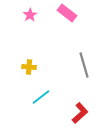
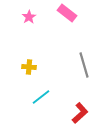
pink star: moved 1 px left, 2 px down
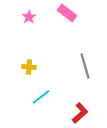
gray line: moved 1 px right, 1 px down
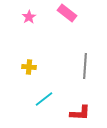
gray line: rotated 20 degrees clockwise
cyan line: moved 3 px right, 2 px down
red L-shape: rotated 45 degrees clockwise
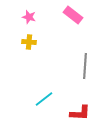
pink rectangle: moved 6 px right, 2 px down
pink star: rotated 24 degrees counterclockwise
yellow cross: moved 25 px up
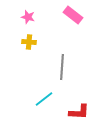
pink star: moved 1 px left
gray line: moved 23 px left, 1 px down
red L-shape: moved 1 px left, 1 px up
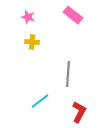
yellow cross: moved 3 px right
gray line: moved 6 px right, 7 px down
cyan line: moved 4 px left, 2 px down
red L-shape: rotated 65 degrees counterclockwise
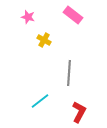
yellow cross: moved 12 px right, 2 px up; rotated 24 degrees clockwise
gray line: moved 1 px right, 1 px up
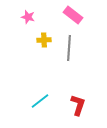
yellow cross: rotated 32 degrees counterclockwise
gray line: moved 25 px up
red L-shape: moved 1 px left, 7 px up; rotated 10 degrees counterclockwise
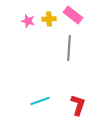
pink star: moved 4 px down
yellow cross: moved 5 px right, 21 px up
cyan line: rotated 18 degrees clockwise
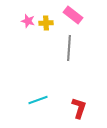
yellow cross: moved 3 px left, 4 px down
cyan line: moved 2 px left, 1 px up
red L-shape: moved 1 px right, 3 px down
